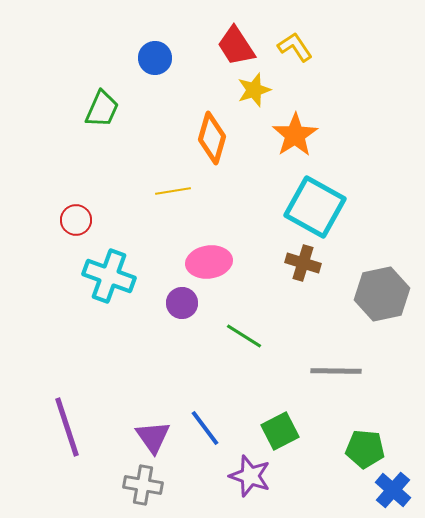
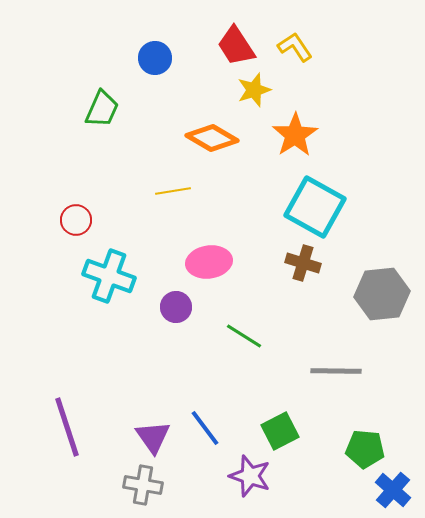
orange diamond: rotated 75 degrees counterclockwise
gray hexagon: rotated 6 degrees clockwise
purple circle: moved 6 px left, 4 px down
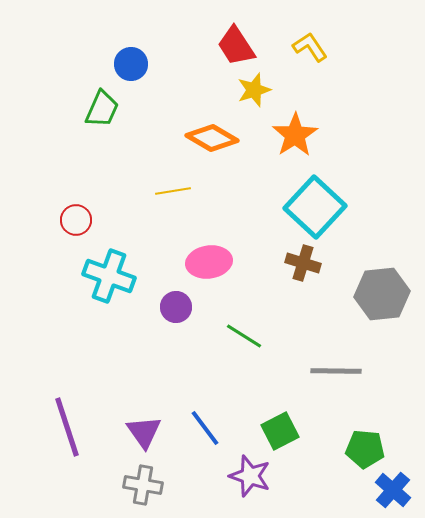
yellow L-shape: moved 15 px right
blue circle: moved 24 px left, 6 px down
cyan square: rotated 14 degrees clockwise
purple triangle: moved 9 px left, 5 px up
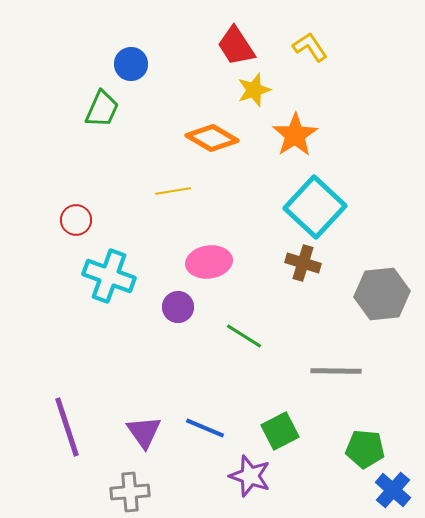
purple circle: moved 2 px right
blue line: rotated 30 degrees counterclockwise
gray cross: moved 13 px left, 7 px down; rotated 15 degrees counterclockwise
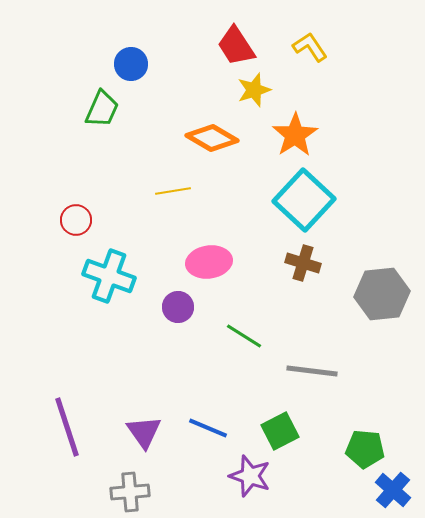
cyan square: moved 11 px left, 7 px up
gray line: moved 24 px left; rotated 6 degrees clockwise
blue line: moved 3 px right
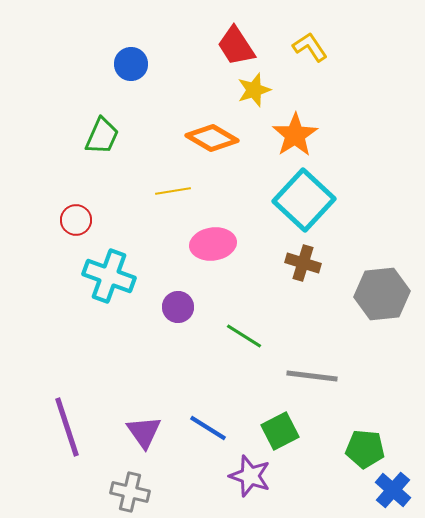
green trapezoid: moved 27 px down
pink ellipse: moved 4 px right, 18 px up
gray line: moved 5 px down
blue line: rotated 9 degrees clockwise
gray cross: rotated 18 degrees clockwise
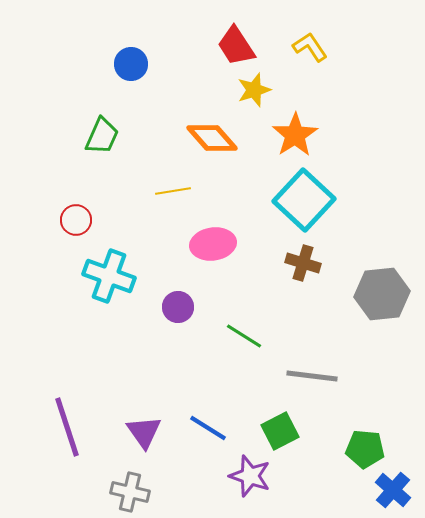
orange diamond: rotated 18 degrees clockwise
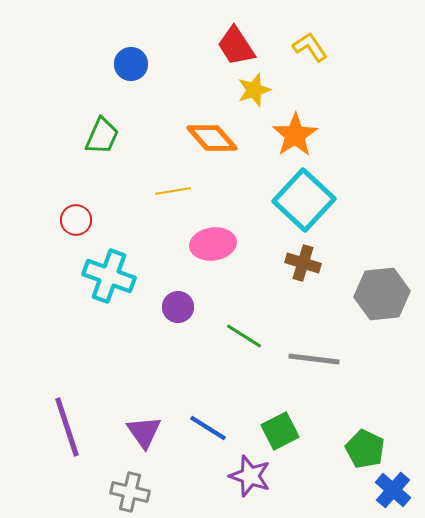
gray line: moved 2 px right, 17 px up
green pentagon: rotated 21 degrees clockwise
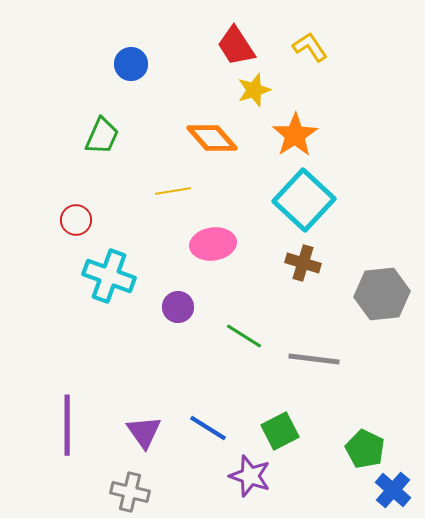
purple line: moved 2 px up; rotated 18 degrees clockwise
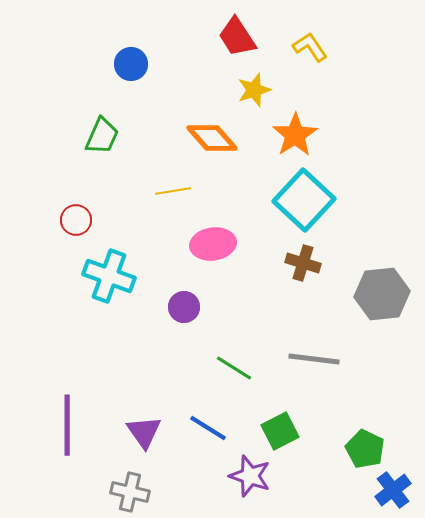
red trapezoid: moved 1 px right, 9 px up
purple circle: moved 6 px right
green line: moved 10 px left, 32 px down
blue cross: rotated 12 degrees clockwise
